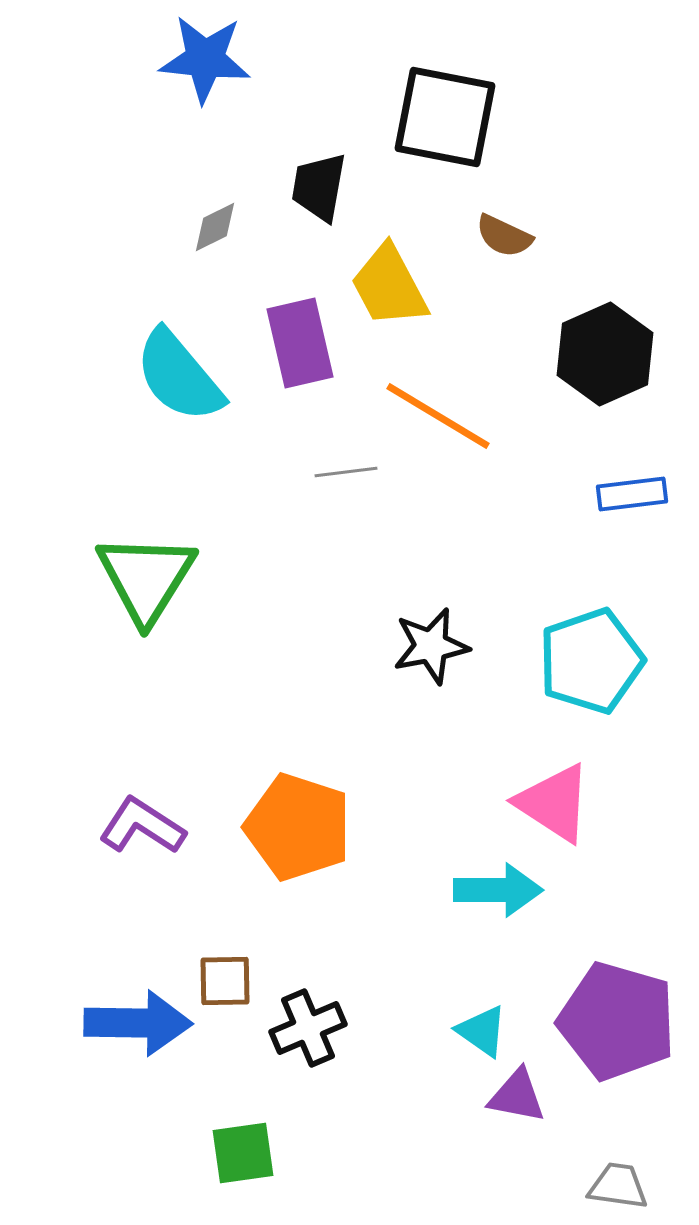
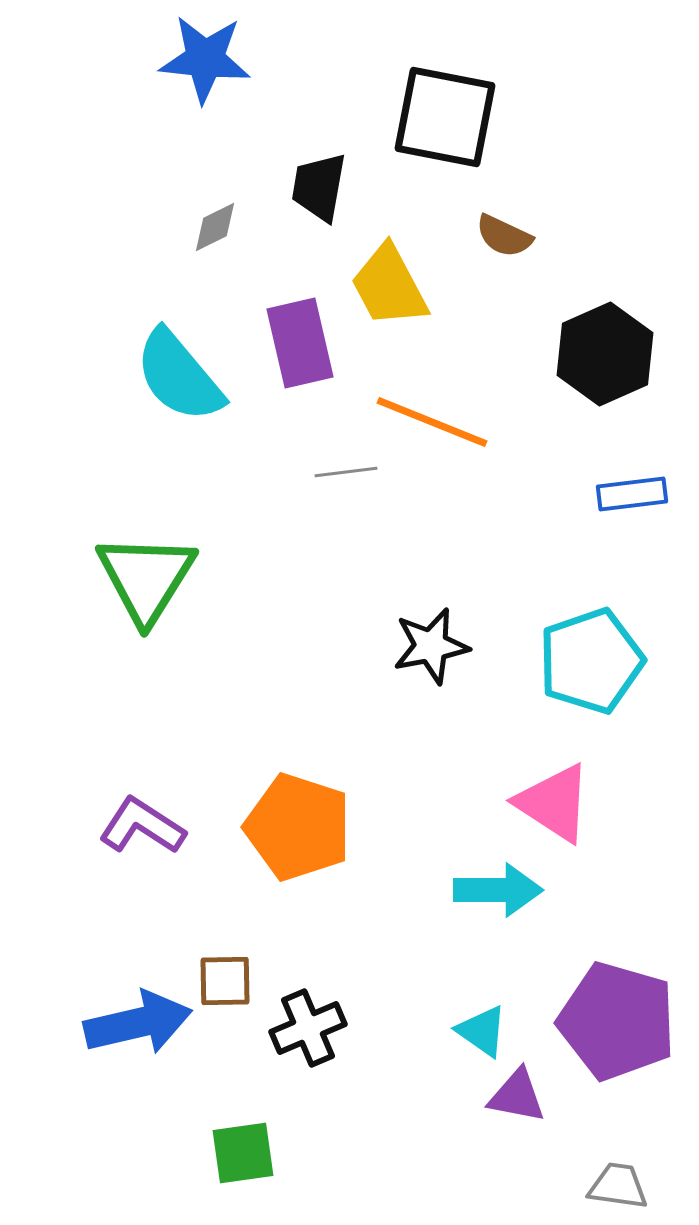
orange line: moved 6 px left, 6 px down; rotated 9 degrees counterclockwise
blue arrow: rotated 14 degrees counterclockwise
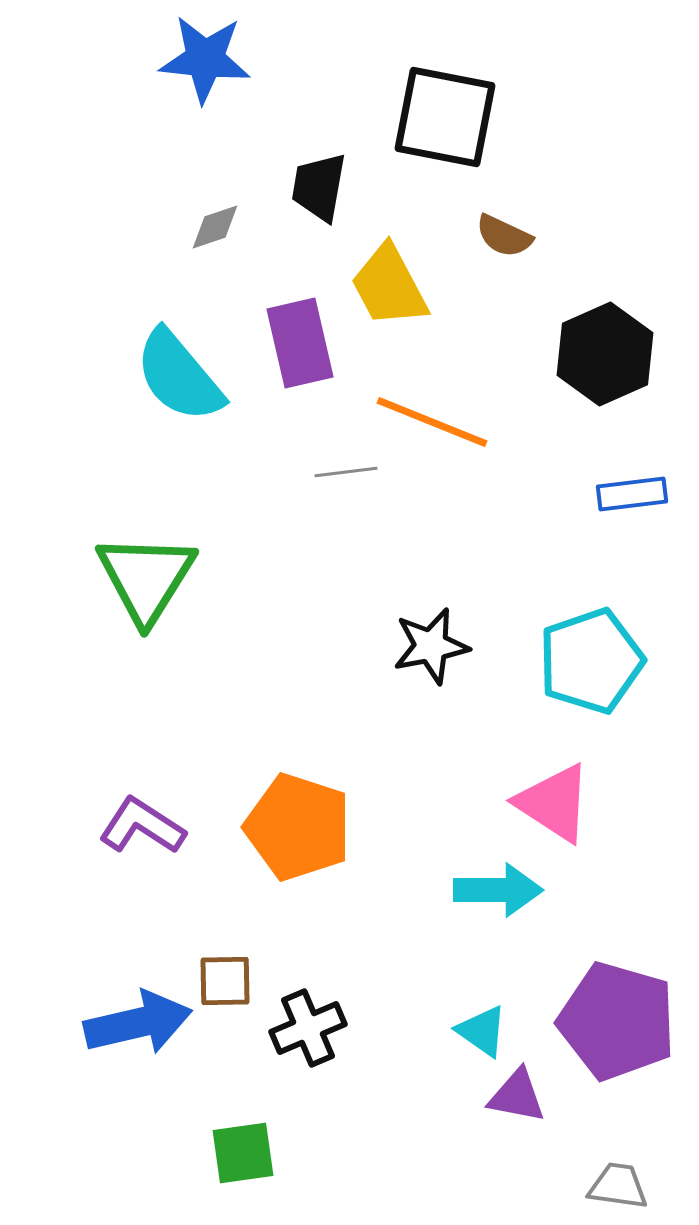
gray diamond: rotated 8 degrees clockwise
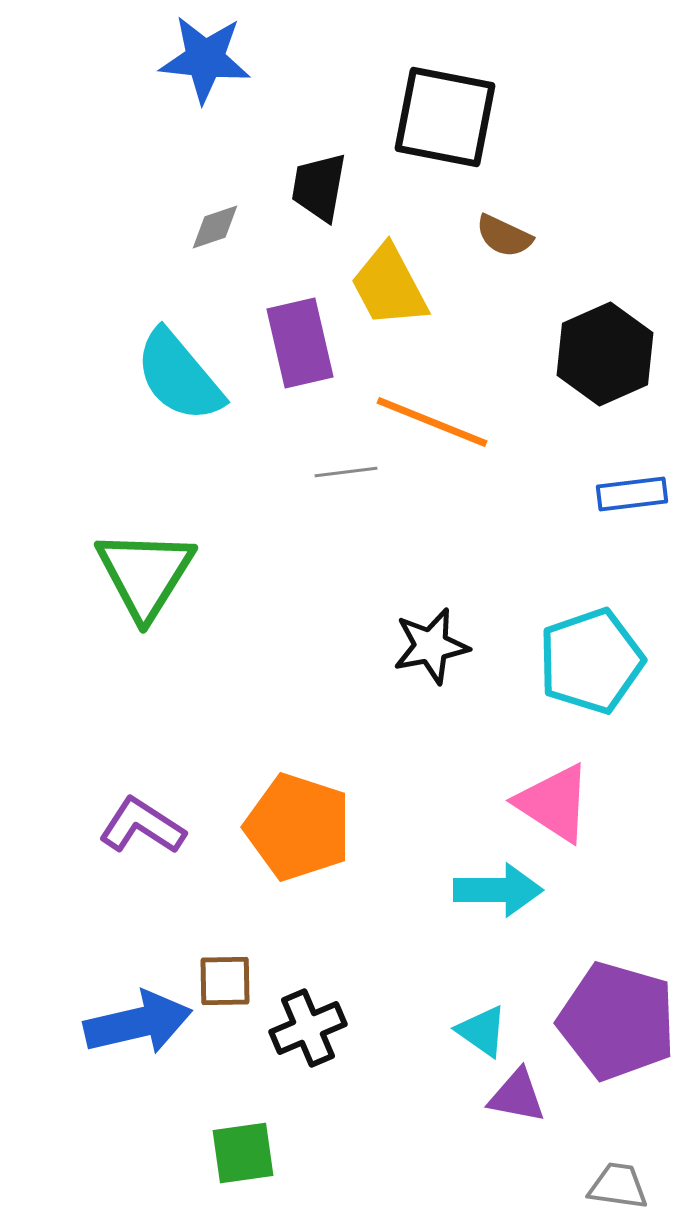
green triangle: moved 1 px left, 4 px up
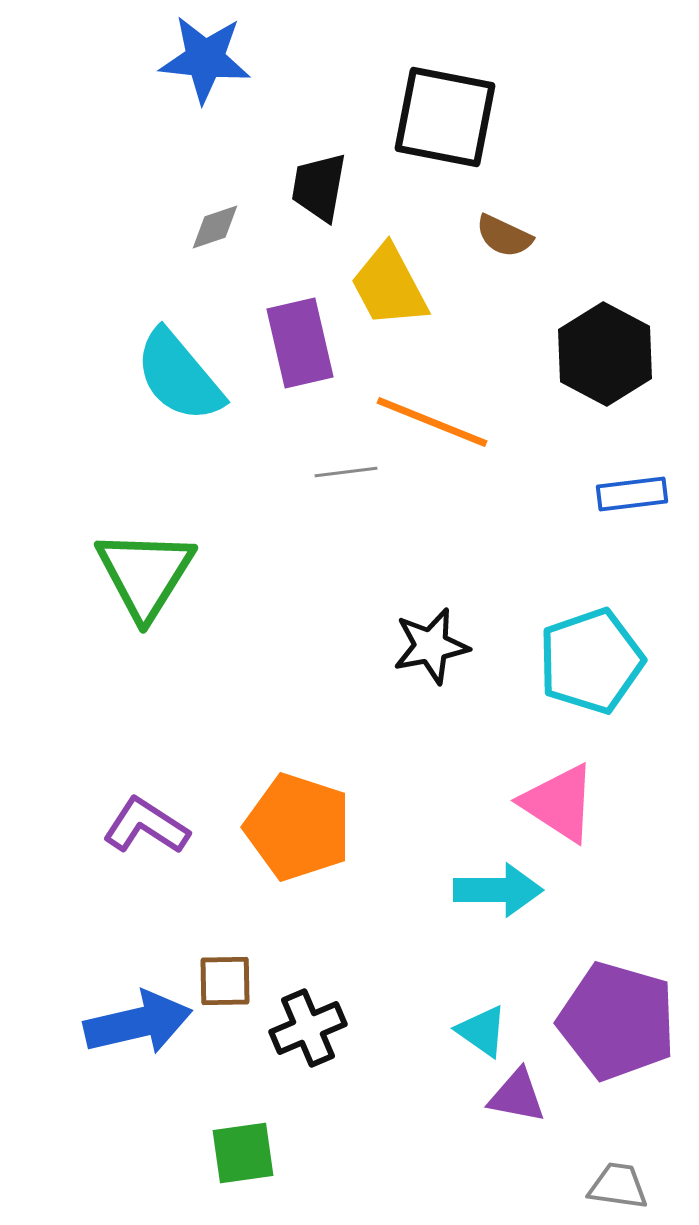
black hexagon: rotated 8 degrees counterclockwise
pink triangle: moved 5 px right
purple L-shape: moved 4 px right
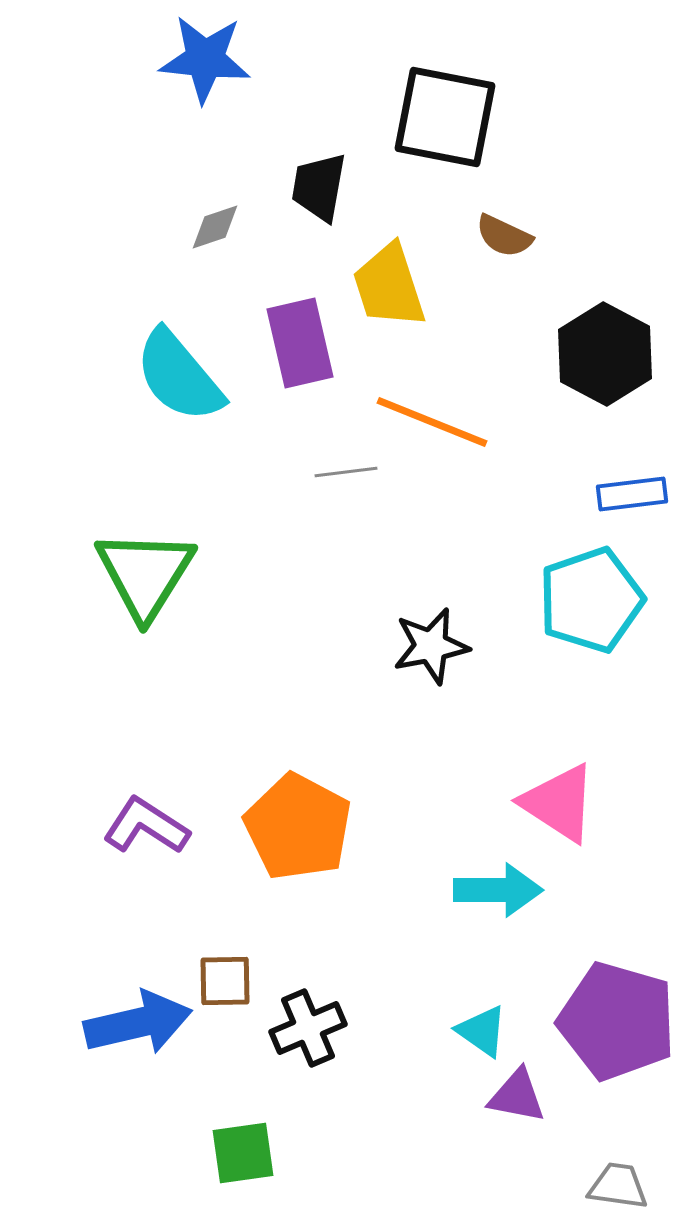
yellow trapezoid: rotated 10 degrees clockwise
cyan pentagon: moved 61 px up
orange pentagon: rotated 10 degrees clockwise
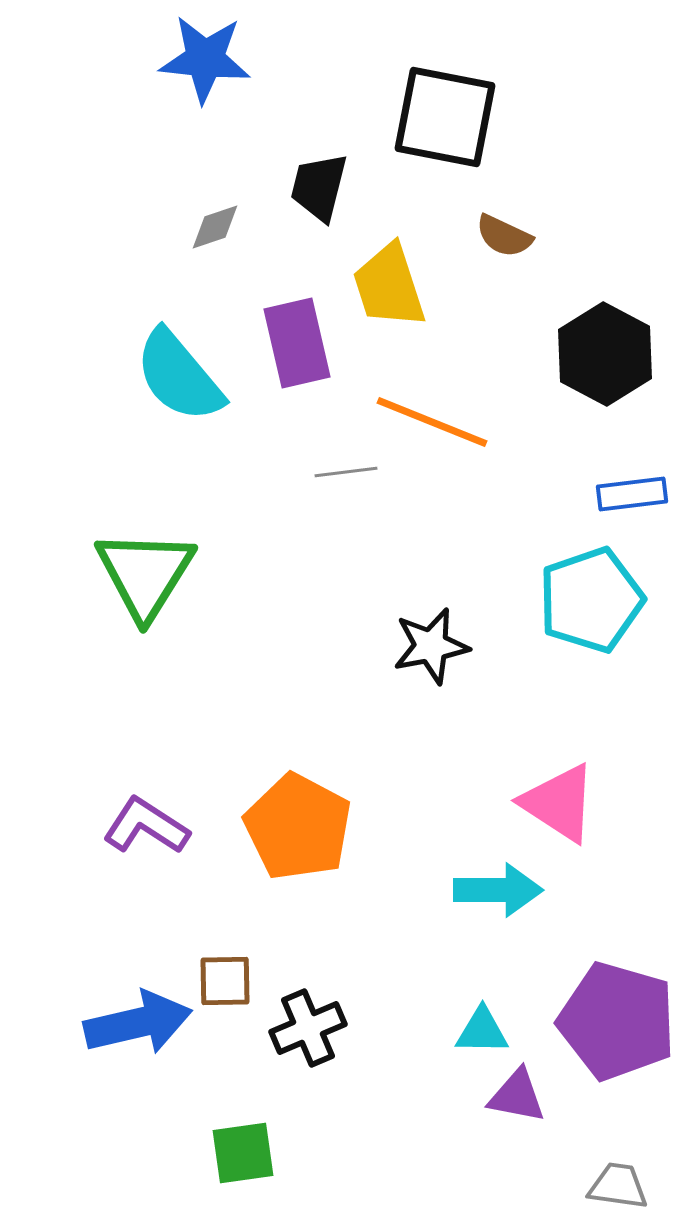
black trapezoid: rotated 4 degrees clockwise
purple rectangle: moved 3 px left
cyan triangle: rotated 34 degrees counterclockwise
